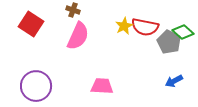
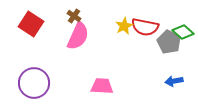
brown cross: moved 1 px right, 6 px down; rotated 16 degrees clockwise
blue arrow: rotated 18 degrees clockwise
purple circle: moved 2 px left, 3 px up
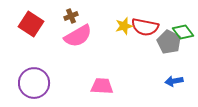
brown cross: moved 3 px left; rotated 32 degrees clockwise
yellow star: rotated 12 degrees clockwise
green diamond: rotated 10 degrees clockwise
pink semicircle: rotated 36 degrees clockwise
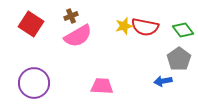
green diamond: moved 2 px up
gray pentagon: moved 10 px right, 17 px down; rotated 10 degrees clockwise
blue arrow: moved 11 px left
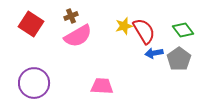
red semicircle: moved 1 px left, 4 px down; rotated 132 degrees counterclockwise
blue arrow: moved 9 px left, 28 px up
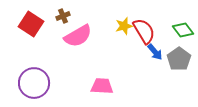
brown cross: moved 8 px left
blue arrow: moved 1 px right, 1 px up; rotated 120 degrees counterclockwise
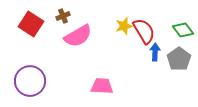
blue arrow: rotated 138 degrees counterclockwise
purple circle: moved 4 px left, 2 px up
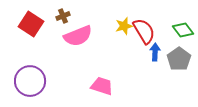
pink semicircle: rotated 8 degrees clockwise
pink trapezoid: rotated 15 degrees clockwise
